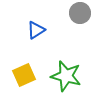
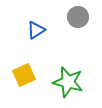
gray circle: moved 2 px left, 4 px down
green star: moved 2 px right, 6 px down
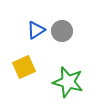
gray circle: moved 16 px left, 14 px down
yellow square: moved 8 px up
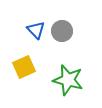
blue triangle: rotated 42 degrees counterclockwise
green star: moved 2 px up
